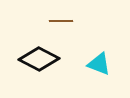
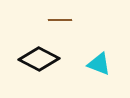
brown line: moved 1 px left, 1 px up
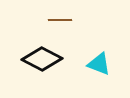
black diamond: moved 3 px right
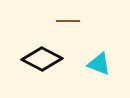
brown line: moved 8 px right, 1 px down
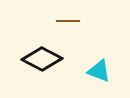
cyan triangle: moved 7 px down
